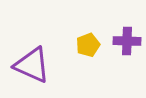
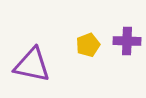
purple triangle: rotated 12 degrees counterclockwise
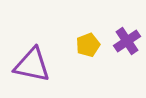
purple cross: rotated 36 degrees counterclockwise
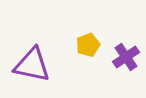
purple cross: moved 1 px left, 16 px down
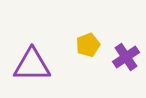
purple triangle: rotated 12 degrees counterclockwise
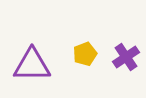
yellow pentagon: moved 3 px left, 9 px down
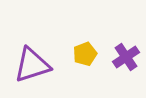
purple triangle: rotated 18 degrees counterclockwise
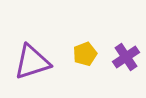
purple triangle: moved 3 px up
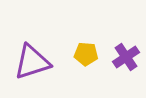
yellow pentagon: moved 1 px right; rotated 25 degrees clockwise
